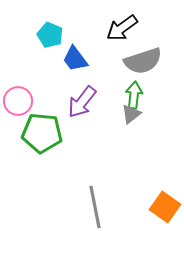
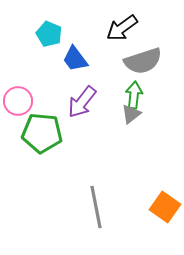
cyan pentagon: moved 1 px left, 1 px up
gray line: moved 1 px right
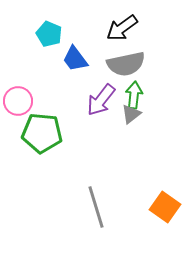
gray semicircle: moved 17 px left, 3 px down; rotated 6 degrees clockwise
purple arrow: moved 19 px right, 2 px up
gray line: rotated 6 degrees counterclockwise
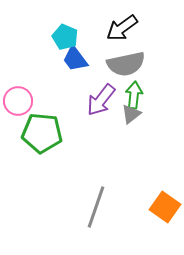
cyan pentagon: moved 16 px right, 3 px down
gray line: rotated 36 degrees clockwise
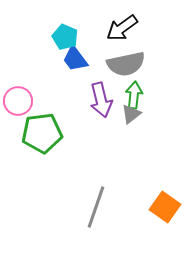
purple arrow: rotated 52 degrees counterclockwise
green pentagon: rotated 12 degrees counterclockwise
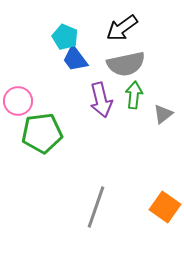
gray triangle: moved 32 px right
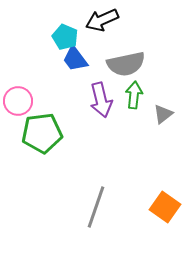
black arrow: moved 20 px left, 8 px up; rotated 12 degrees clockwise
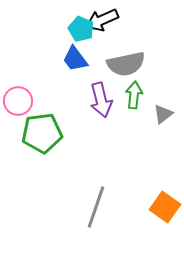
cyan pentagon: moved 16 px right, 8 px up
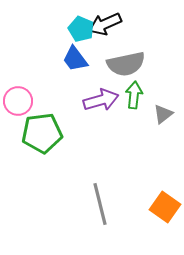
black arrow: moved 3 px right, 4 px down
purple arrow: rotated 92 degrees counterclockwise
gray line: moved 4 px right, 3 px up; rotated 33 degrees counterclockwise
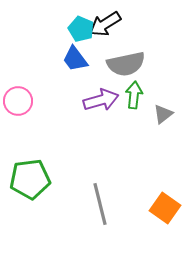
black arrow: rotated 8 degrees counterclockwise
green pentagon: moved 12 px left, 46 px down
orange square: moved 1 px down
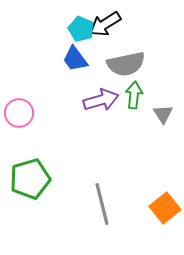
pink circle: moved 1 px right, 12 px down
gray triangle: rotated 25 degrees counterclockwise
green pentagon: rotated 9 degrees counterclockwise
gray line: moved 2 px right
orange square: rotated 16 degrees clockwise
